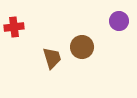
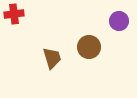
red cross: moved 13 px up
brown circle: moved 7 px right
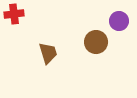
brown circle: moved 7 px right, 5 px up
brown trapezoid: moved 4 px left, 5 px up
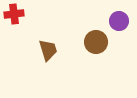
brown trapezoid: moved 3 px up
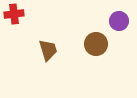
brown circle: moved 2 px down
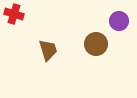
red cross: rotated 24 degrees clockwise
